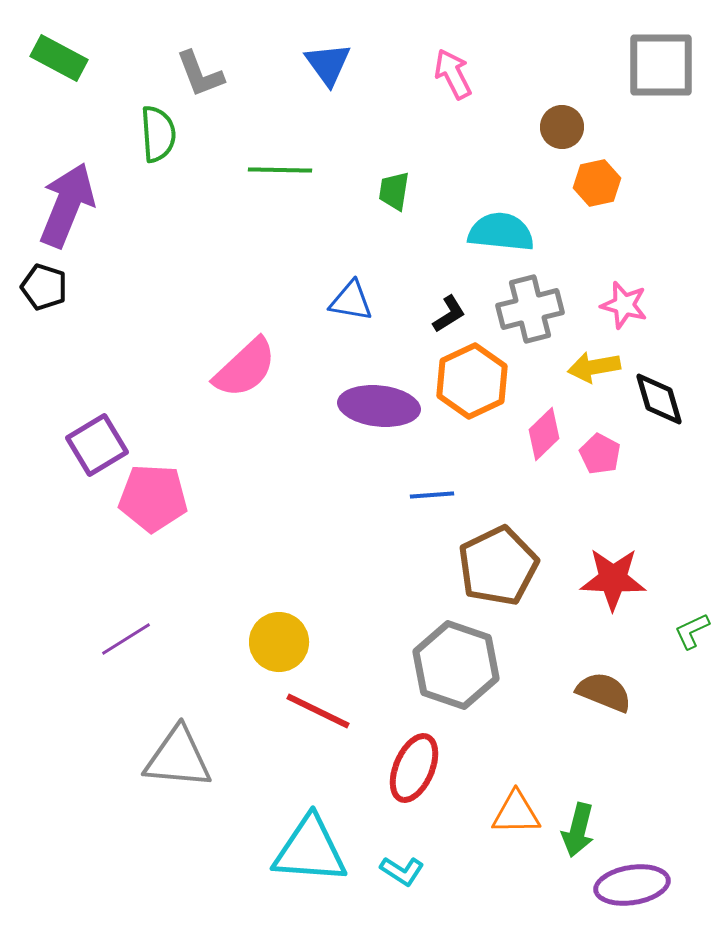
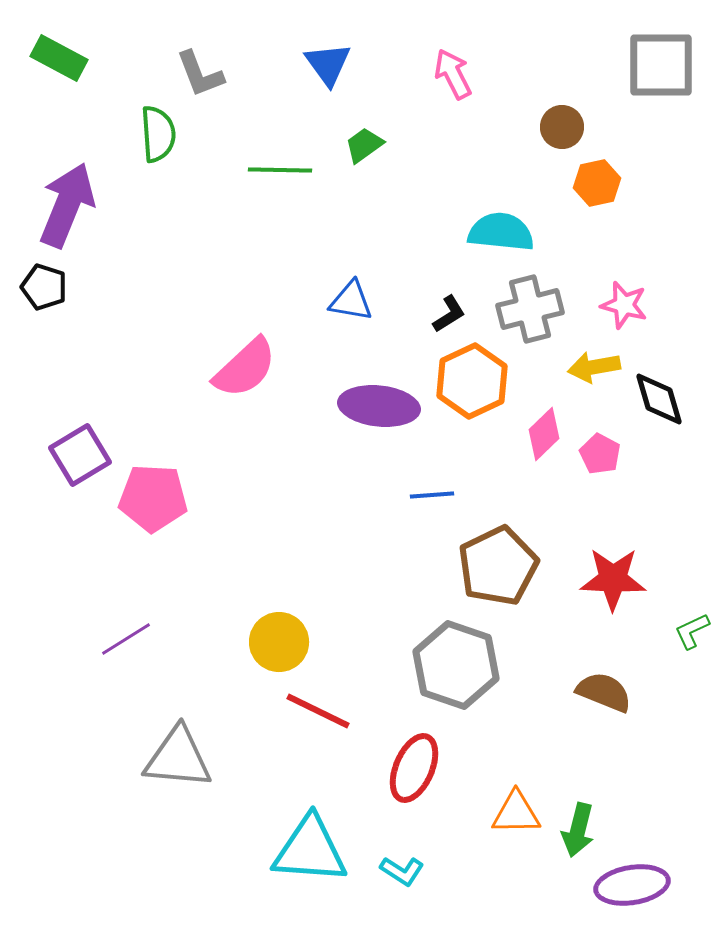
green trapezoid at (394, 191): moved 30 px left, 46 px up; rotated 45 degrees clockwise
purple square at (97, 445): moved 17 px left, 10 px down
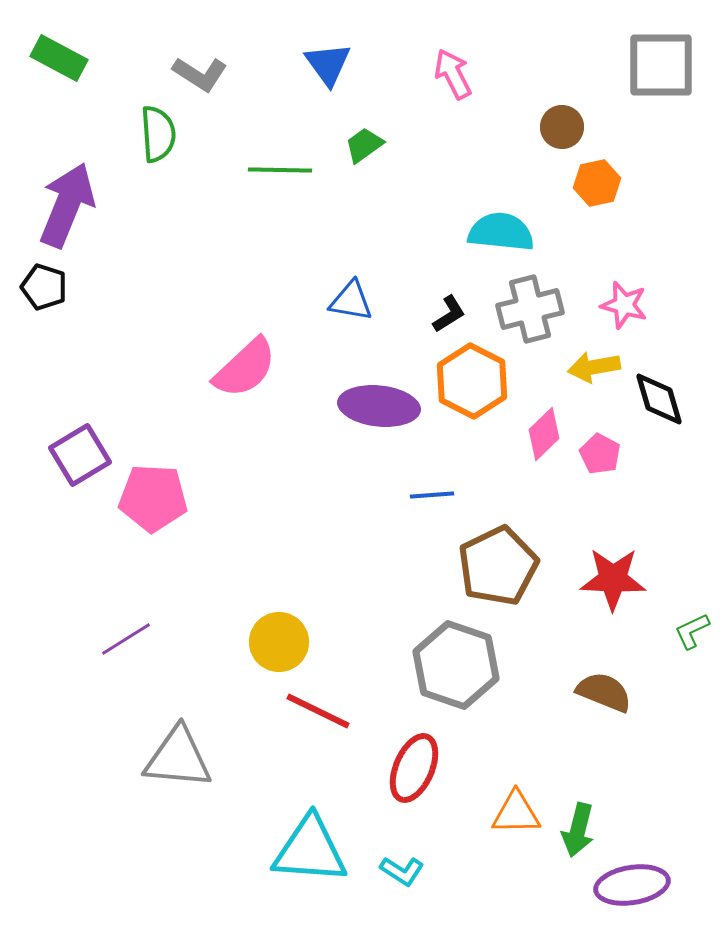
gray L-shape at (200, 74): rotated 36 degrees counterclockwise
orange hexagon at (472, 381): rotated 8 degrees counterclockwise
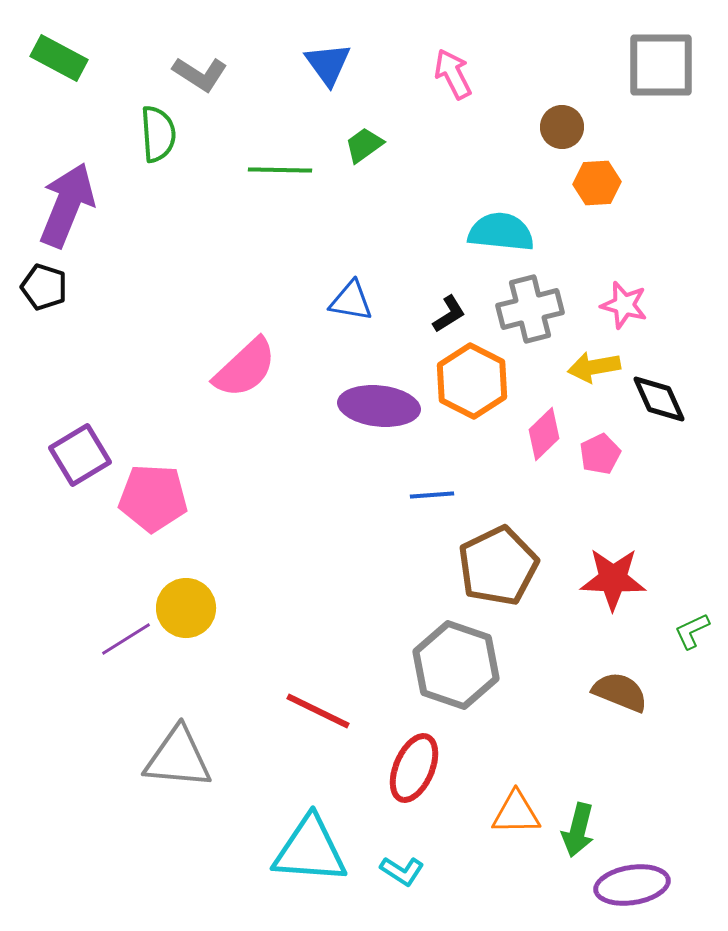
orange hexagon at (597, 183): rotated 9 degrees clockwise
black diamond at (659, 399): rotated 8 degrees counterclockwise
pink pentagon at (600, 454): rotated 18 degrees clockwise
yellow circle at (279, 642): moved 93 px left, 34 px up
brown semicircle at (604, 692): moved 16 px right
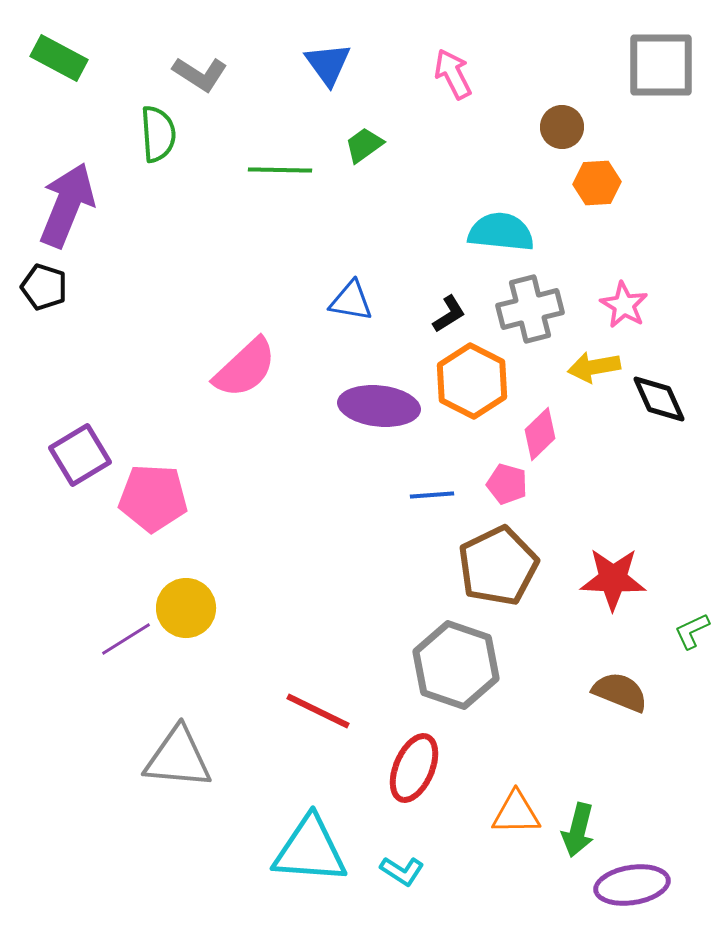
pink star at (624, 305): rotated 15 degrees clockwise
pink diamond at (544, 434): moved 4 px left
pink pentagon at (600, 454): moved 93 px left, 30 px down; rotated 30 degrees counterclockwise
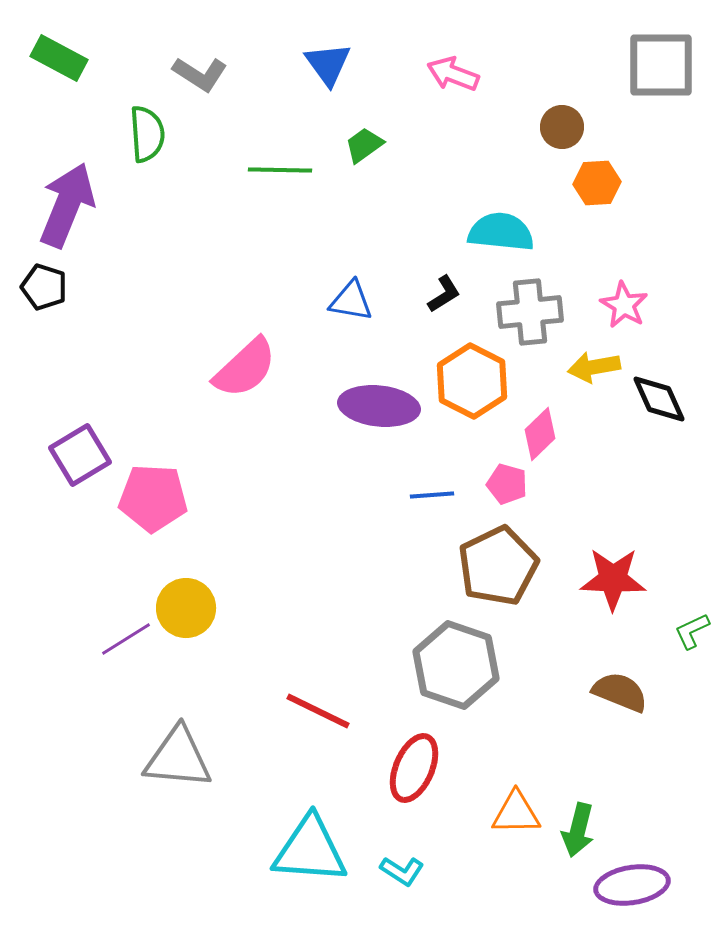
pink arrow at (453, 74): rotated 42 degrees counterclockwise
green semicircle at (158, 134): moved 11 px left
gray cross at (530, 309): moved 3 px down; rotated 8 degrees clockwise
black L-shape at (449, 314): moved 5 px left, 20 px up
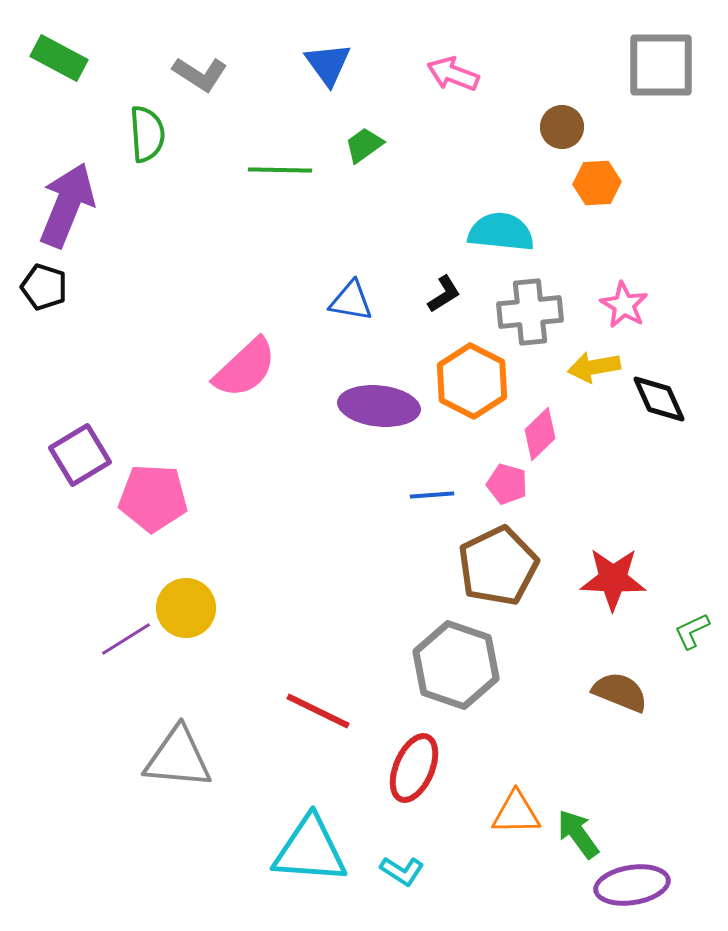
green arrow at (578, 830): moved 4 px down; rotated 130 degrees clockwise
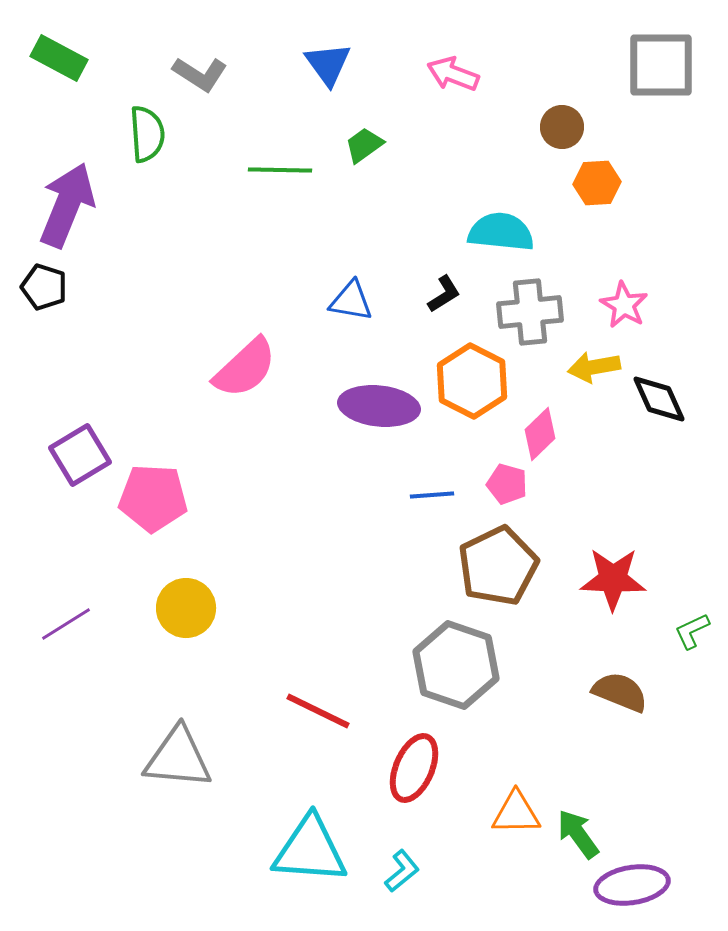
purple line at (126, 639): moved 60 px left, 15 px up
cyan L-shape at (402, 871): rotated 72 degrees counterclockwise
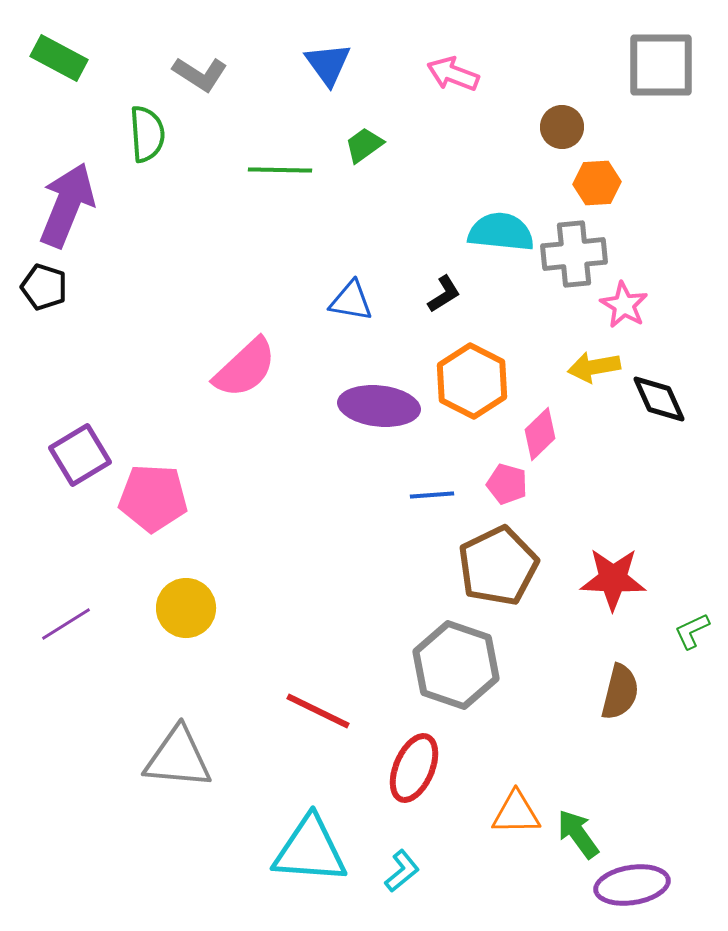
gray cross at (530, 312): moved 44 px right, 58 px up
brown semicircle at (620, 692): rotated 82 degrees clockwise
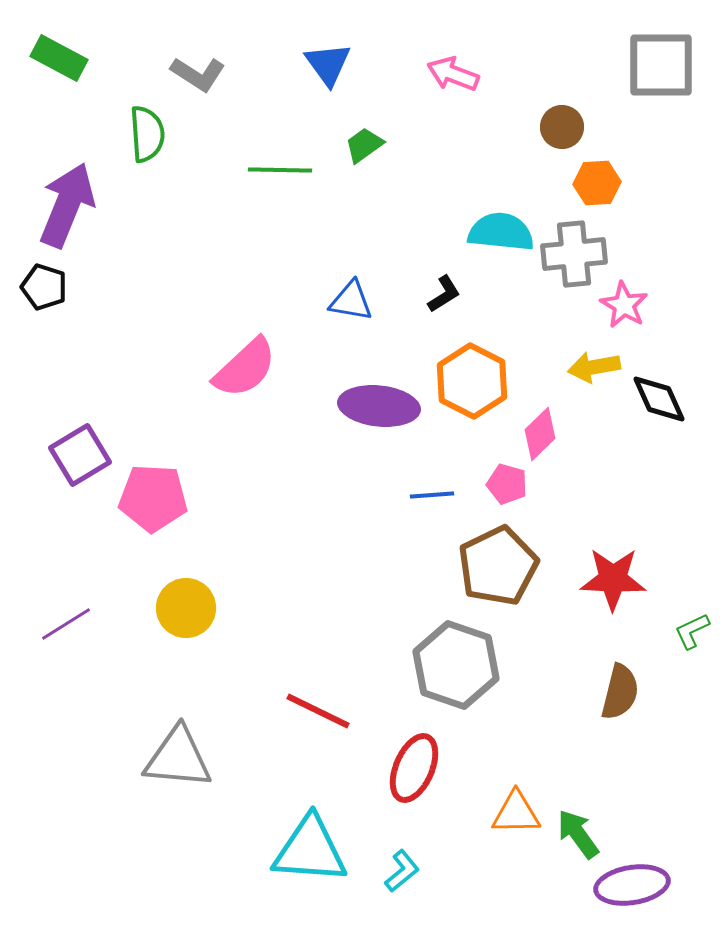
gray L-shape at (200, 74): moved 2 px left
